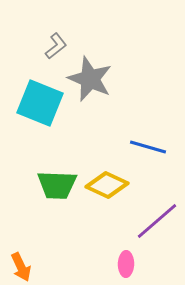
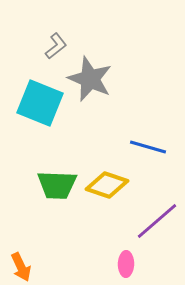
yellow diamond: rotated 6 degrees counterclockwise
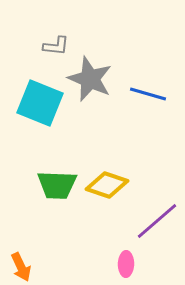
gray L-shape: rotated 44 degrees clockwise
blue line: moved 53 px up
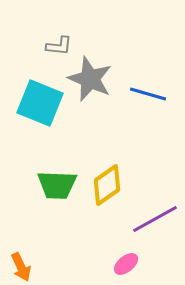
gray L-shape: moved 3 px right
yellow diamond: rotated 54 degrees counterclockwise
purple line: moved 2 px left, 2 px up; rotated 12 degrees clockwise
pink ellipse: rotated 50 degrees clockwise
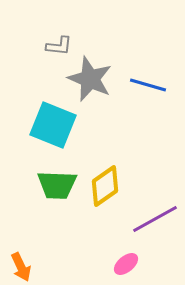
blue line: moved 9 px up
cyan square: moved 13 px right, 22 px down
yellow diamond: moved 2 px left, 1 px down
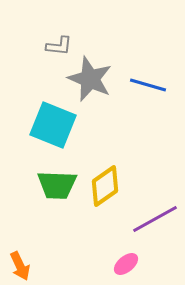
orange arrow: moved 1 px left, 1 px up
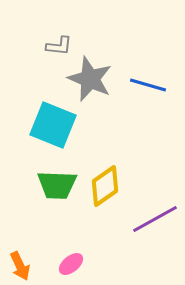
pink ellipse: moved 55 px left
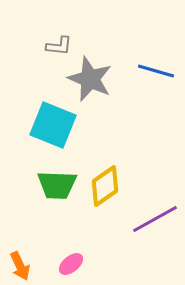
blue line: moved 8 px right, 14 px up
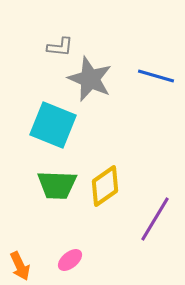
gray L-shape: moved 1 px right, 1 px down
blue line: moved 5 px down
purple line: rotated 30 degrees counterclockwise
pink ellipse: moved 1 px left, 4 px up
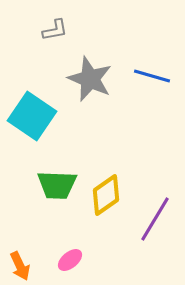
gray L-shape: moved 5 px left, 17 px up; rotated 16 degrees counterclockwise
blue line: moved 4 px left
cyan square: moved 21 px left, 9 px up; rotated 12 degrees clockwise
yellow diamond: moved 1 px right, 9 px down
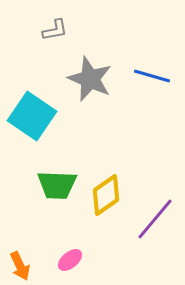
purple line: rotated 9 degrees clockwise
